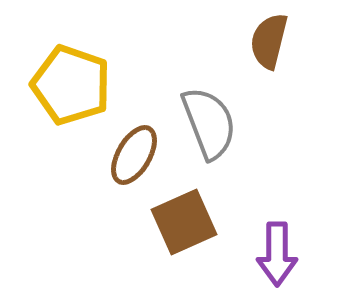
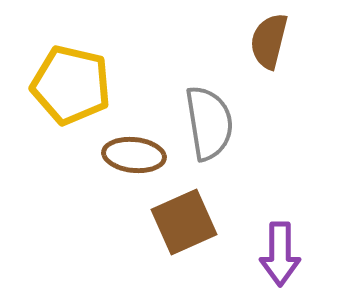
yellow pentagon: rotated 6 degrees counterclockwise
gray semicircle: rotated 12 degrees clockwise
brown ellipse: rotated 66 degrees clockwise
purple arrow: moved 3 px right
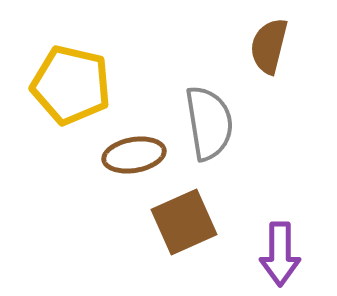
brown semicircle: moved 5 px down
brown ellipse: rotated 16 degrees counterclockwise
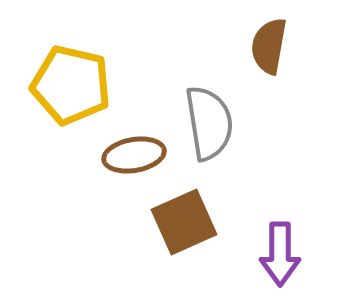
brown semicircle: rotated 4 degrees counterclockwise
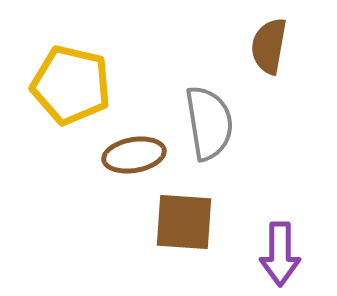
brown square: rotated 28 degrees clockwise
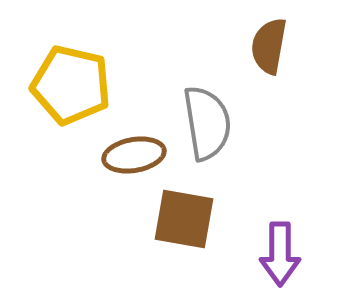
gray semicircle: moved 2 px left
brown square: moved 3 px up; rotated 6 degrees clockwise
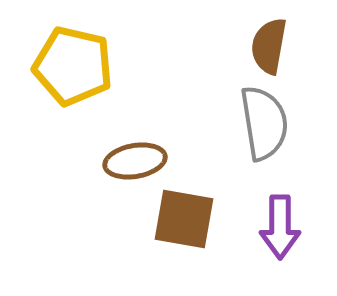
yellow pentagon: moved 2 px right, 19 px up
gray semicircle: moved 57 px right
brown ellipse: moved 1 px right, 6 px down
purple arrow: moved 27 px up
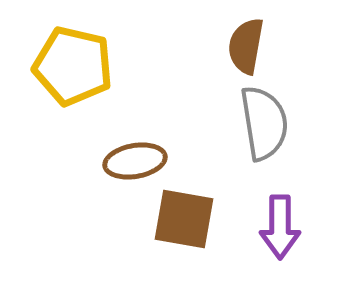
brown semicircle: moved 23 px left
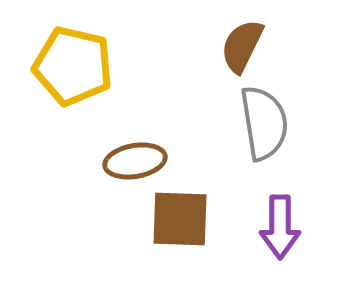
brown semicircle: moved 4 px left; rotated 16 degrees clockwise
brown square: moved 4 px left; rotated 8 degrees counterclockwise
